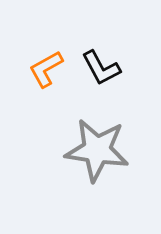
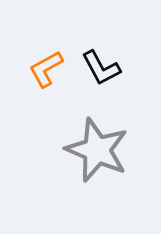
gray star: rotated 14 degrees clockwise
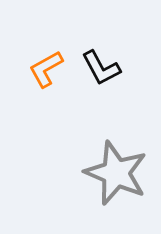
gray star: moved 19 px right, 23 px down
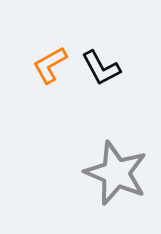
orange L-shape: moved 4 px right, 4 px up
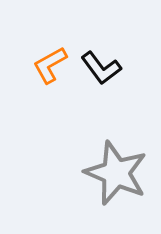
black L-shape: rotated 9 degrees counterclockwise
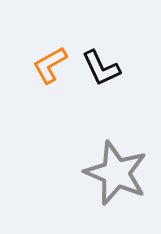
black L-shape: rotated 12 degrees clockwise
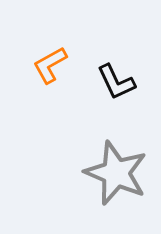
black L-shape: moved 15 px right, 14 px down
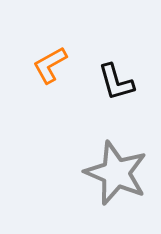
black L-shape: rotated 9 degrees clockwise
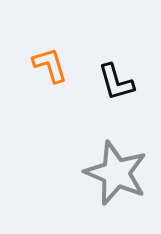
orange L-shape: rotated 102 degrees clockwise
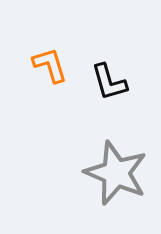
black L-shape: moved 7 px left
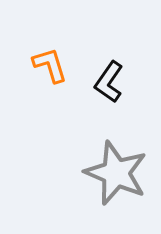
black L-shape: rotated 51 degrees clockwise
